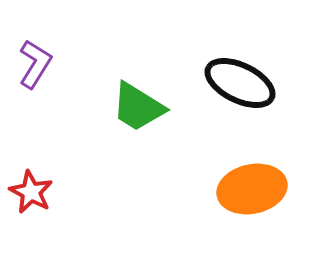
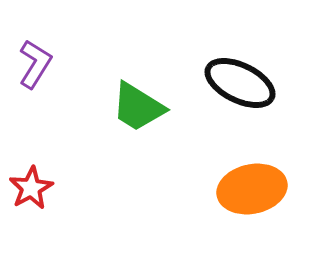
red star: moved 4 px up; rotated 15 degrees clockwise
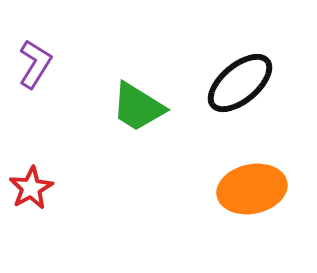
black ellipse: rotated 66 degrees counterclockwise
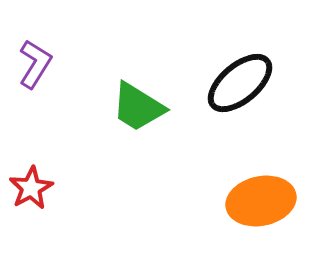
orange ellipse: moved 9 px right, 12 px down
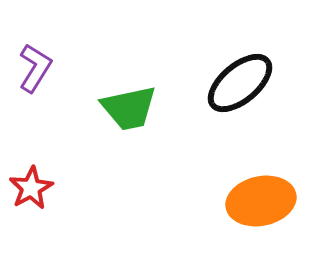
purple L-shape: moved 4 px down
green trapezoid: moved 9 px left, 1 px down; rotated 44 degrees counterclockwise
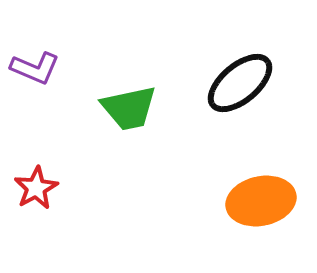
purple L-shape: rotated 81 degrees clockwise
red star: moved 5 px right
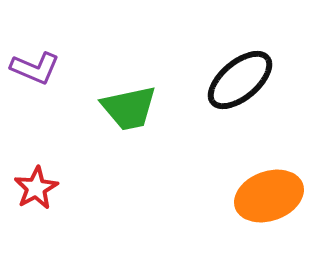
black ellipse: moved 3 px up
orange ellipse: moved 8 px right, 5 px up; rotated 8 degrees counterclockwise
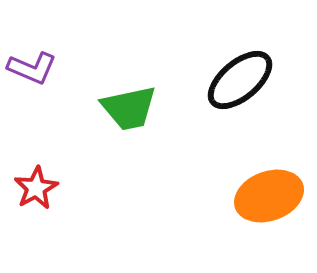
purple L-shape: moved 3 px left
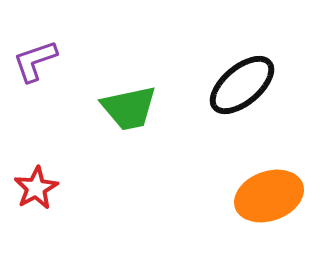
purple L-shape: moved 3 px right, 7 px up; rotated 138 degrees clockwise
black ellipse: moved 2 px right, 5 px down
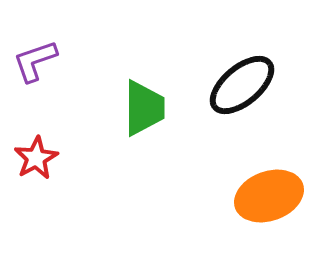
green trapezoid: moved 15 px right; rotated 78 degrees counterclockwise
red star: moved 30 px up
